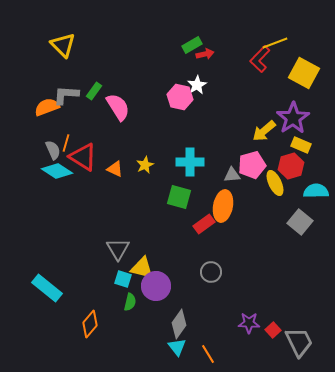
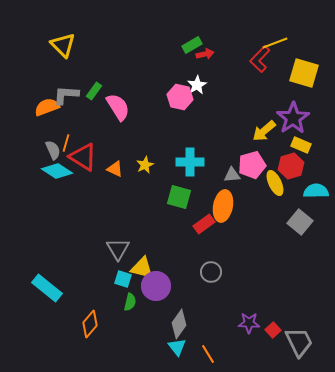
yellow square at (304, 73): rotated 12 degrees counterclockwise
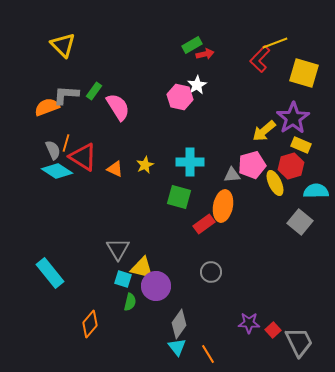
cyan rectangle at (47, 288): moved 3 px right, 15 px up; rotated 12 degrees clockwise
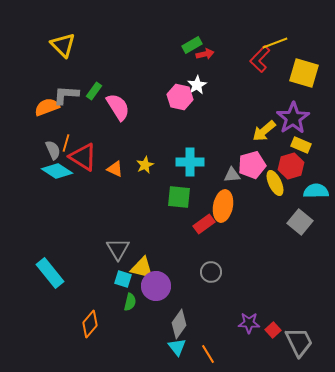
green square at (179, 197): rotated 10 degrees counterclockwise
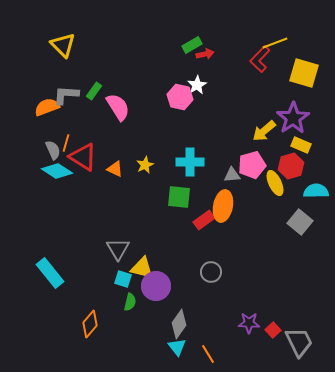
red rectangle at (204, 224): moved 4 px up
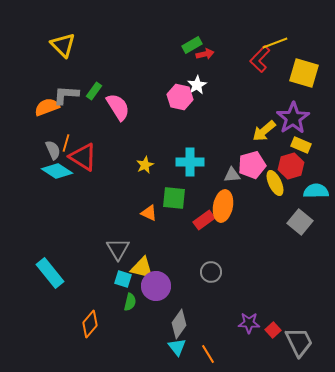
orange triangle at (115, 169): moved 34 px right, 44 px down
green square at (179, 197): moved 5 px left, 1 px down
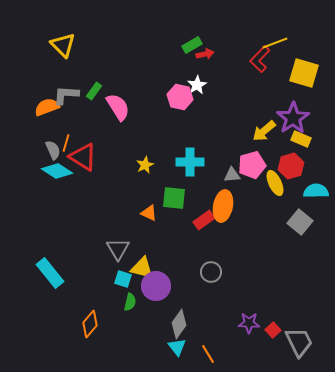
yellow rectangle at (301, 145): moved 6 px up
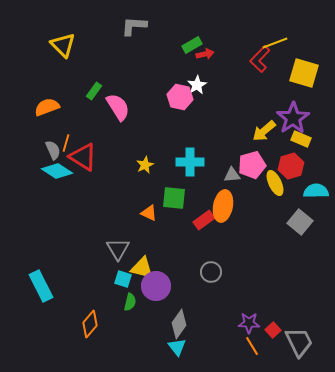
gray L-shape at (66, 95): moved 68 px right, 69 px up
cyan rectangle at (50, 273): moved 9 px left, 13 px down; rotated 12 degrees clockwise
orange line at (208, 354): moved 44 px right, 8 px up
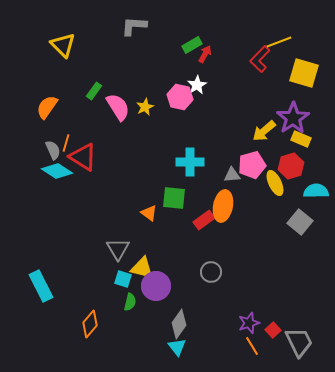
yellow line at (275, 43): moved 4 px right, 1 px up
red arrow at (205, 54): rotated 48 degrees counterclockwise
orange semicircle at (47, 107): rotated 35 degrees counterclockwise
yellow star at (145, 165): moved 58 px up
orange triangle at (149, 213): rotated 12 degrees clockwise
purple star at (249, 323): rotated 20 degrees counterclockwise
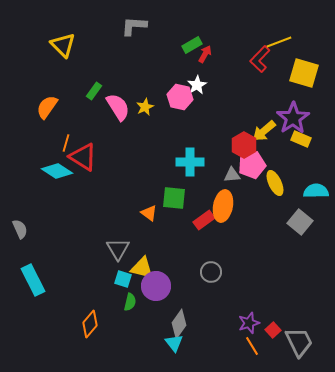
gray semicircle at (53, 150): moved 33 px left, 79 px down
red hexagon at (291, 166): moved 47 px left, 21 px up; rotated 15 degrees counterclockwise
cyan rectangle at (41, 286): moved 8 px left, 6 px up
cyan triangle at (177, 347): moved 3 px left, 4 px up
